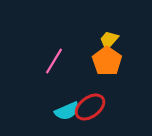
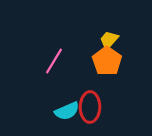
red ellipse: rotated 52 degrees counterclockwise
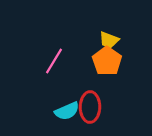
yellow trapezoid: rotated 110 degrees counterclockwise
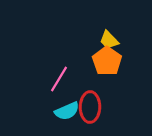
yellow trapezoid: rotated 25 degrees clockwise
pink line: moved 5 px right, 18 px down
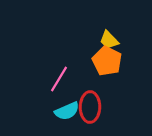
orange pentagon: rotated 8 degrees counterclockwise
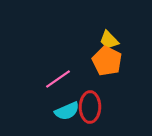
pink line: moved 1 px left; rotated 24 degrees clockwise
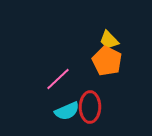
pink line: rotated 8 degrees counterclockwise
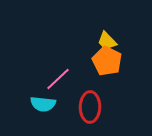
yellow trapezoid: moved 2 px left, 1 px down
cyan semicircle: moved 24 px left, 7 px up; rotated 30 degrees clockwise
